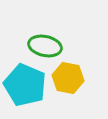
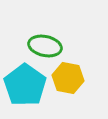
cyan pentagon: rotated 12 degrees clockwise
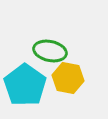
green ellipse: moved 5 px right, 5 px down
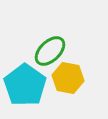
green ellipse: rotated 56 degrees counterclockwise
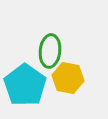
green ellipse: rotated 40 degrees counterclockwise
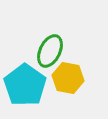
green ellipse: rotated 20 degrees clockwise
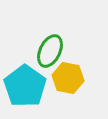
cyan pentagon: moved 1 px down
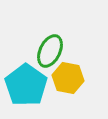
cyan pentagon: moved 1 px right, 1 px up
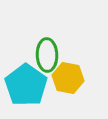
green ellipse: moved 3 px left, 4 px down; rotated 28 degrees counterclockwise
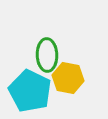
cyan pentagon: moved 4 px right, 6 px down; rotated 9 degrees counterclockwise
